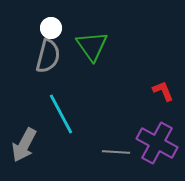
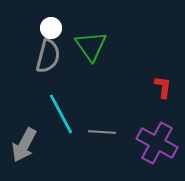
green triangle: moved 1 px left
red L-shape: moved 4 px up; rotated 30 degrees clockwise
gray line: moved 14 px left, 20 px up
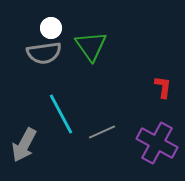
gray semicircle: moved 4 px left, 3 px up; rotated 68 degrees clockwise
gray line: rotated 28 degrees counterclockwise
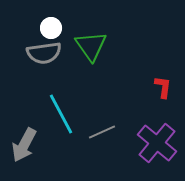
purple cross: rotated 12 degrees clockwise
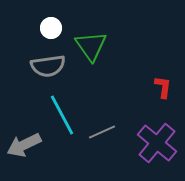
gray semicircle: moved 4 px right, 13 px down
cyan line: moved 1 px right, 1 px down
gray arrow: rotated 36 degrees clockwise
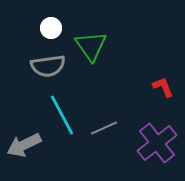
red L-shape: rotated 30 degrees counterclockwise
gray line: moved 2 px right, 4 px up
purple cross: rotated 12 degrees clockwise
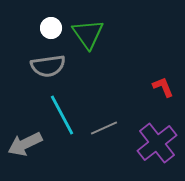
green triangle: moved 3 px left, 12 px up
gray arrow: moved 1 px right, 1 px up
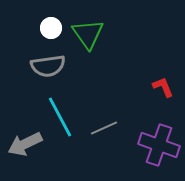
cyan line: moved 2 px left, 2 px down
purple cross: moved 2 px right, 2 px down; rotated 33 degrees counterclockwise
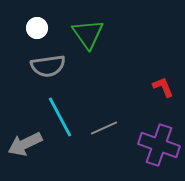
white circle: moved 14 px left
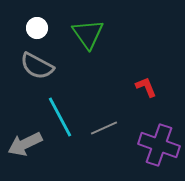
gray semicircle: moved 11 px left; rotated 36 degrees clockwise
red L-shape: moved 17 px left
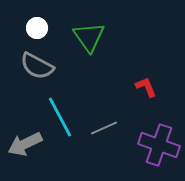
green triangle: moved 1 px right, 3 px down
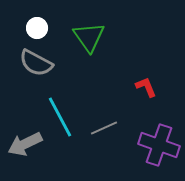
gray semicircle: moved 1 px left, 3 px up
